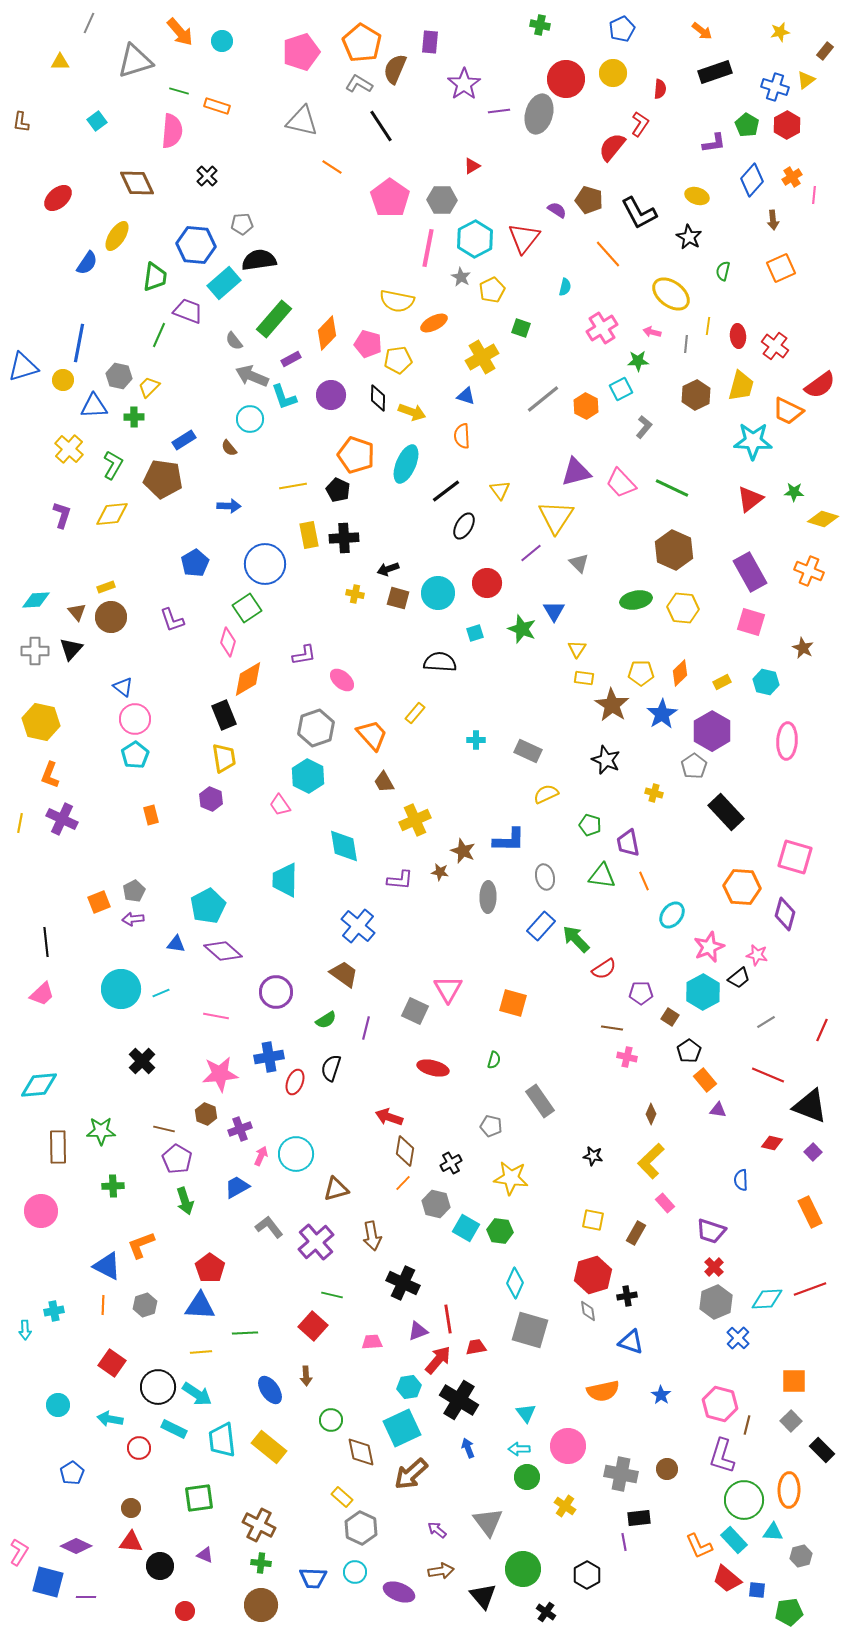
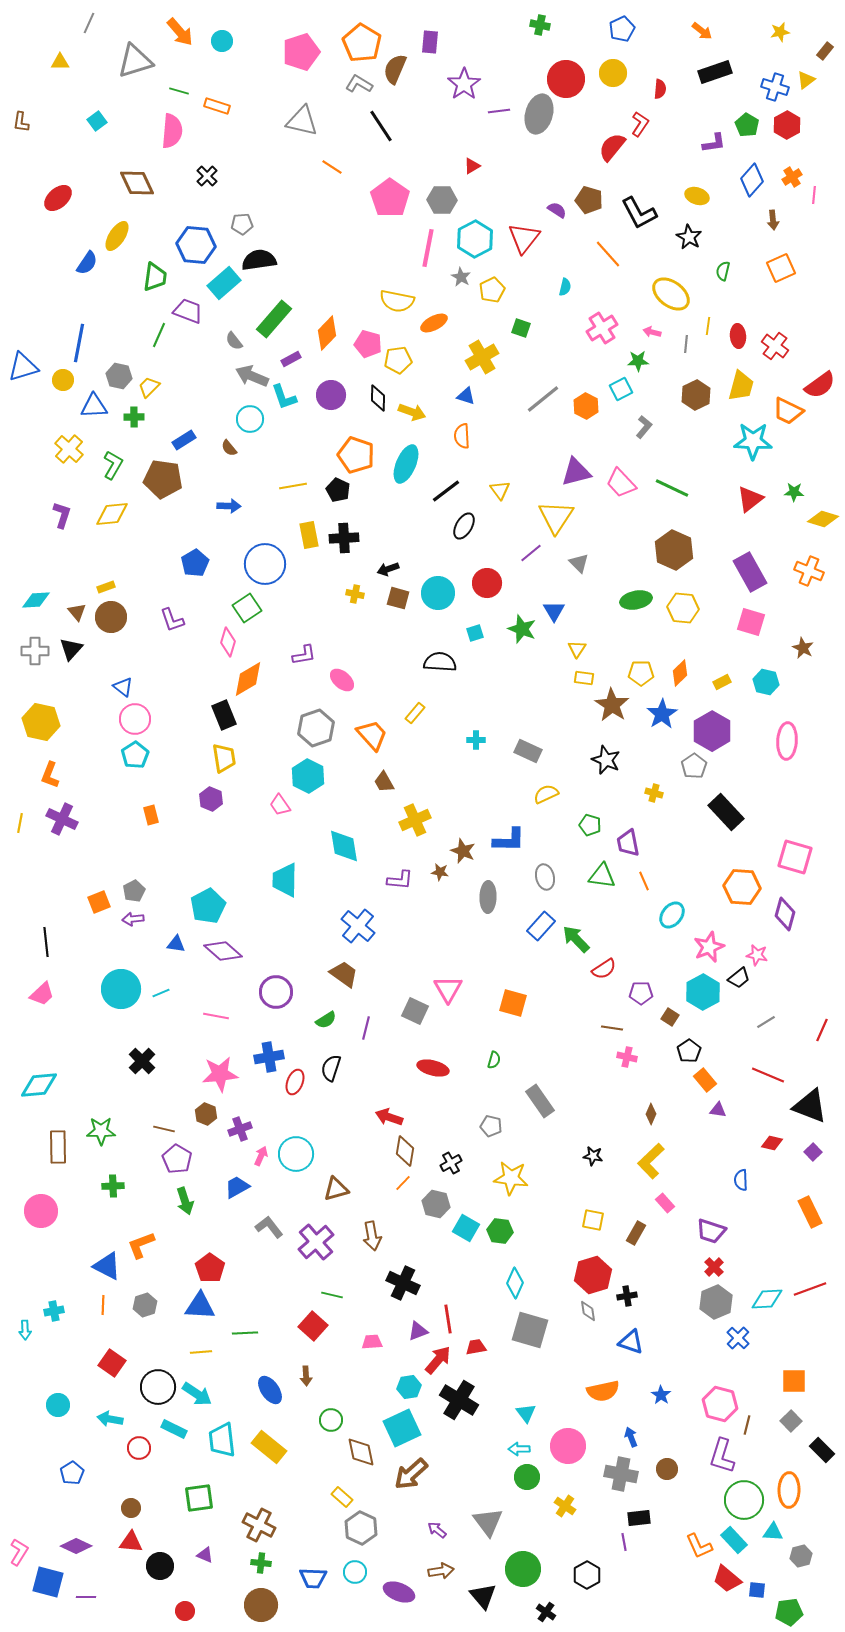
blue arrow at (468, 1448): moved 163 px right, 11 px up
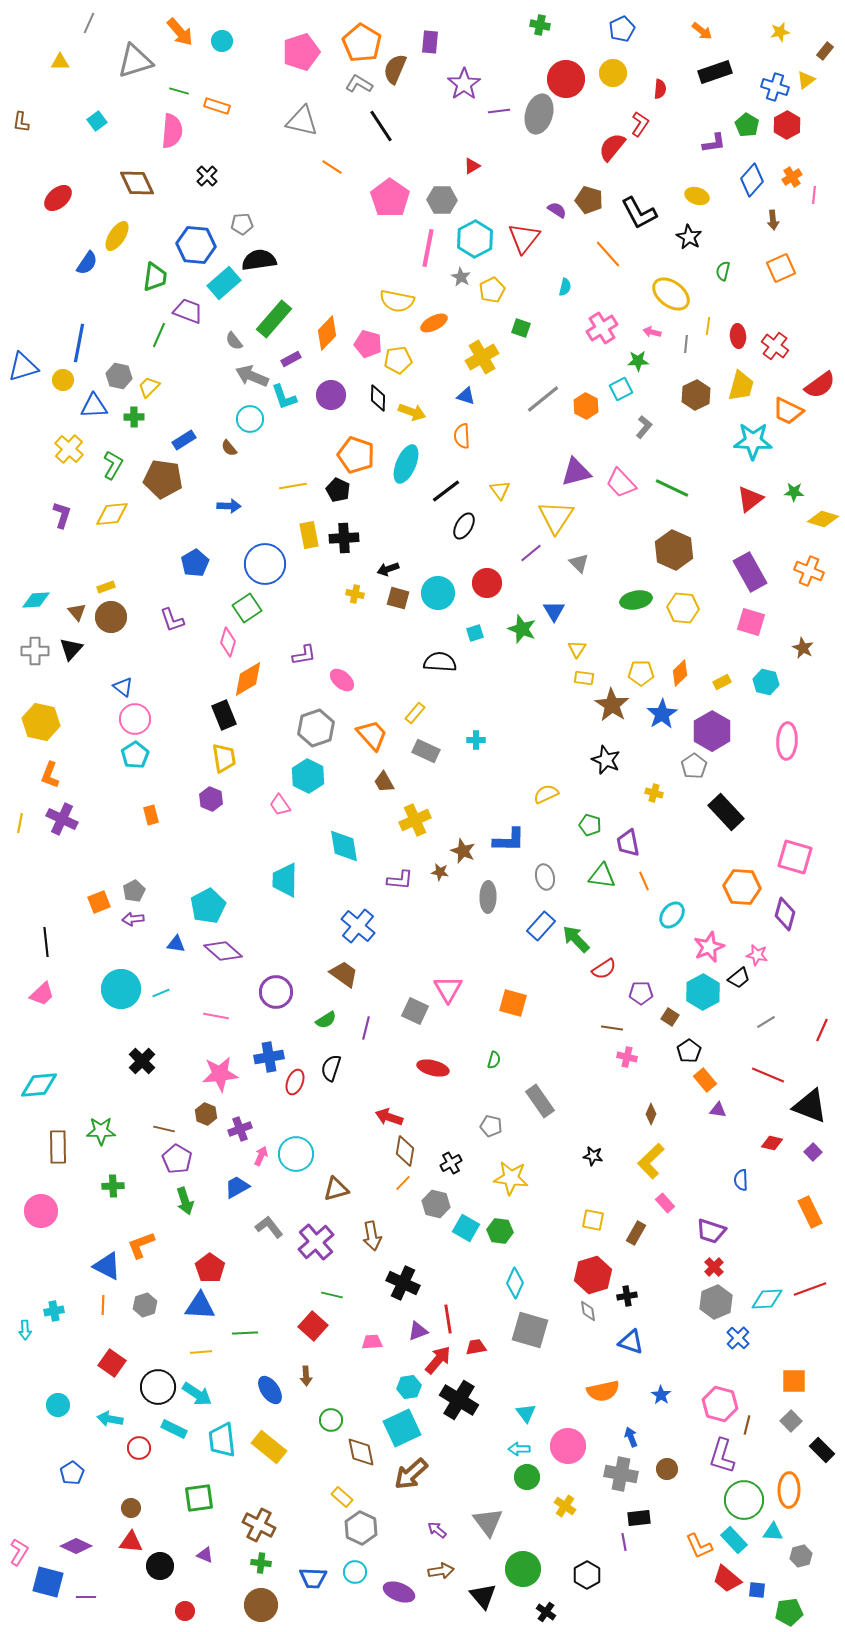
gray rectangle at (528, 751): moved 102 px left
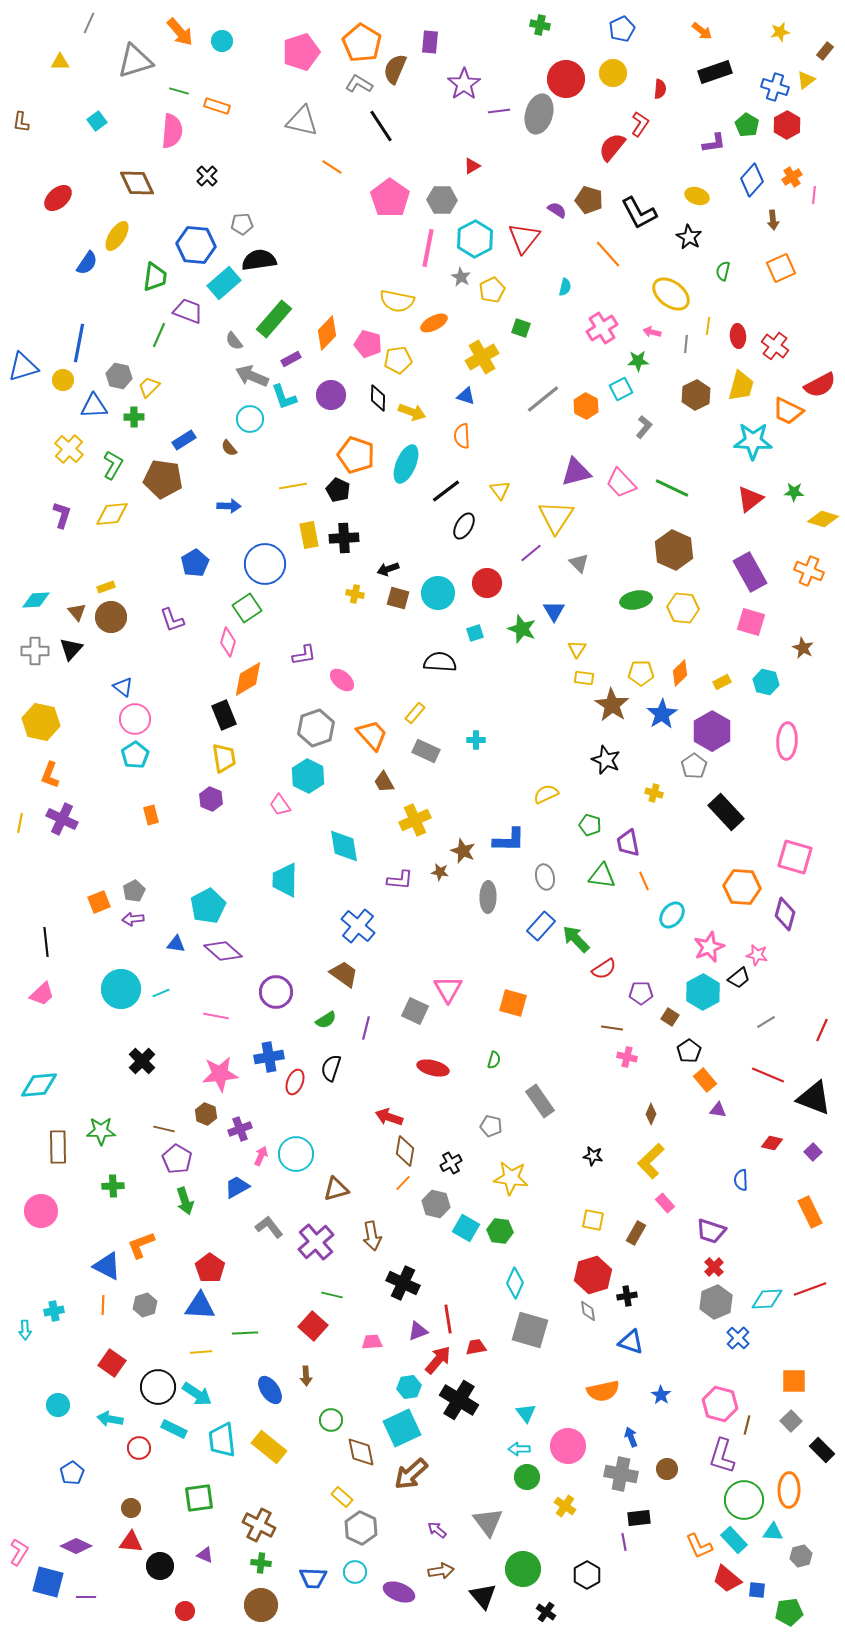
red semicircle at (820, 385): rotated 8 degrees clockwise
black triangle at (810, 1106): moved 4 px right, 8 px up
